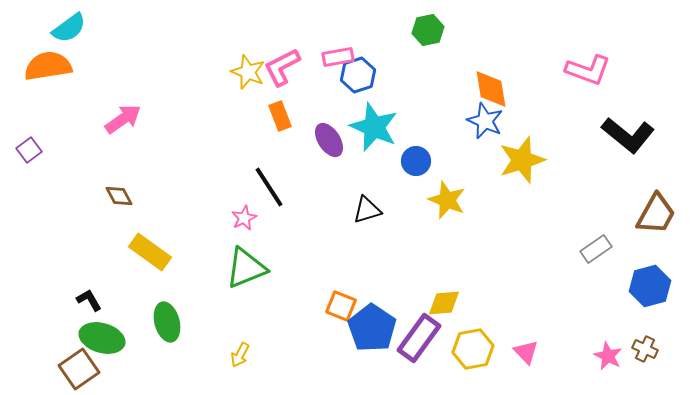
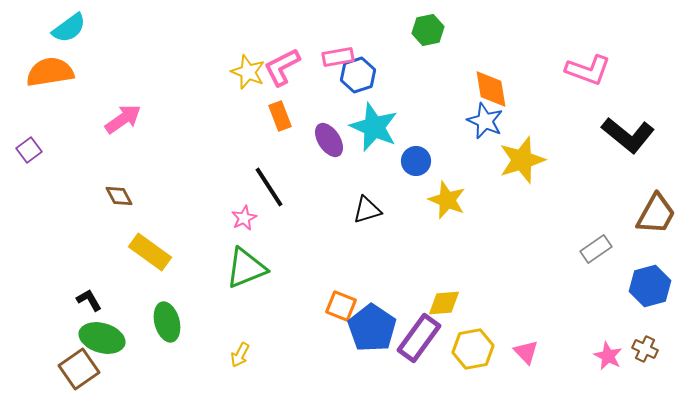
orange semicircle at (48, 66): moved 2 px right, 6 px down
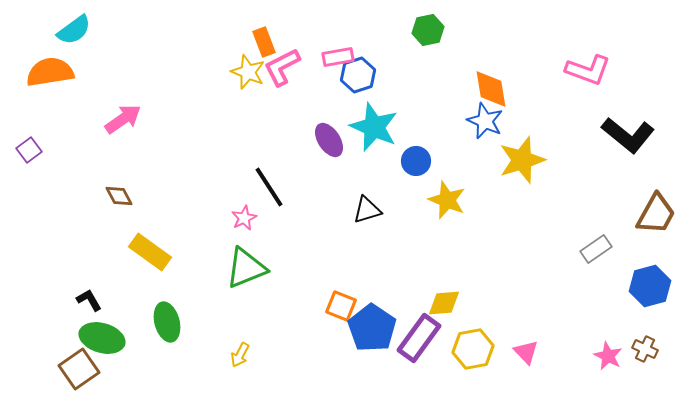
cyan semicircle at (69, 28): moved 5 px right, 2 px down
orange rectangle at (280, 116): moved 16 px left, 74 px up
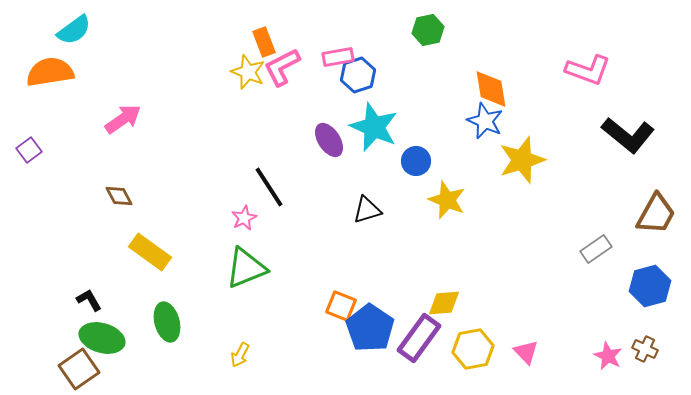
blue pentagon at (372, 328): moved 2 px left
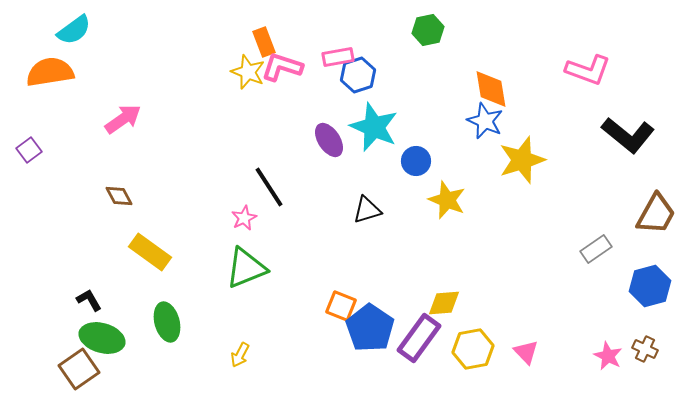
pink L-shape at (282, 67): rotated 45 degrees clockwise
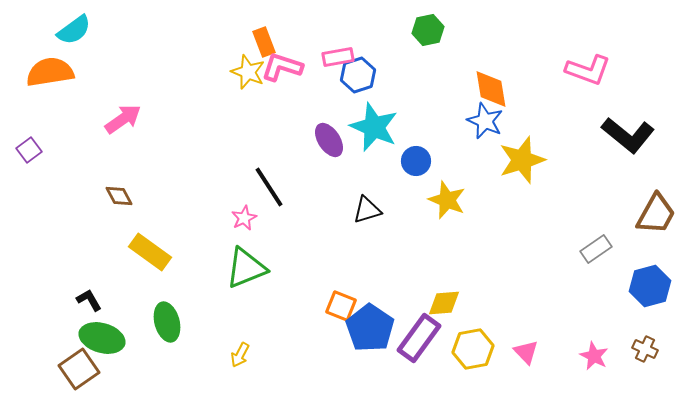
pink star at (608, 356): moved 14 px left
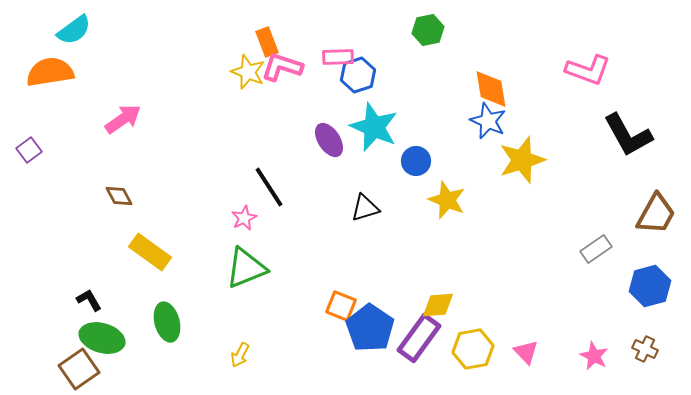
orange rectangle at (264, 42): moved 3 px right
pink rectangle at (338, 57): rotated 8 degrees clockwise
blue star at (485, 121): moved 3 px right
black L-shape at (628, 135): rotated 22 degrees clockwise
black triangle at (367, 210): moved 2 px left, 2 px up
yellow diamond at (444, 303): moved 6 px left, 2 px down
